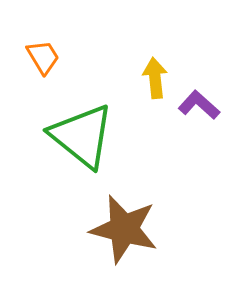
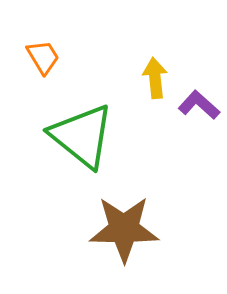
brown star: rotated 14 degrees counterclockwise
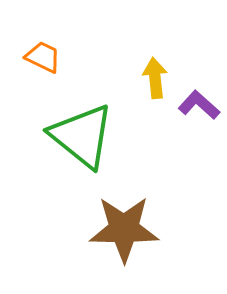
orange trapezoid: rotated 33 degrees counterclockwise
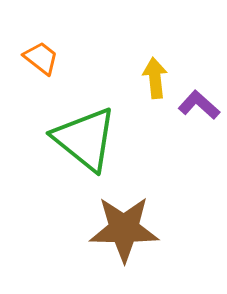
orange trapezoid: moved 2 px left, 1 px down; rotated 12 degrees clockwise
green triangle: moved 3 px right, 3 px down
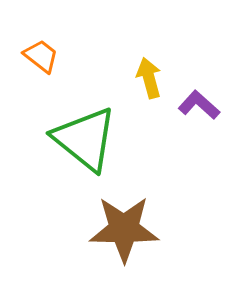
orange trapezoid: moved 2 px up
yellow arrow: moved 6 px left; rotated 9 degrees counterclockwise
